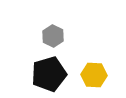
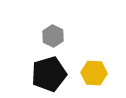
yellow hexagon: moved 2 px up
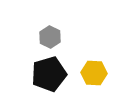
gray hexagon: moved 3 px left, 1 px down
